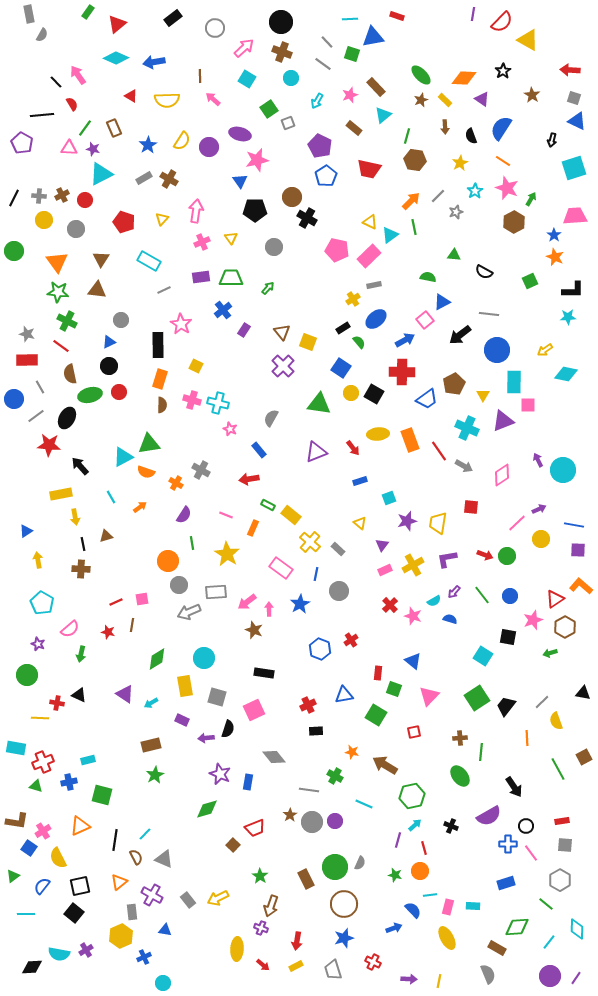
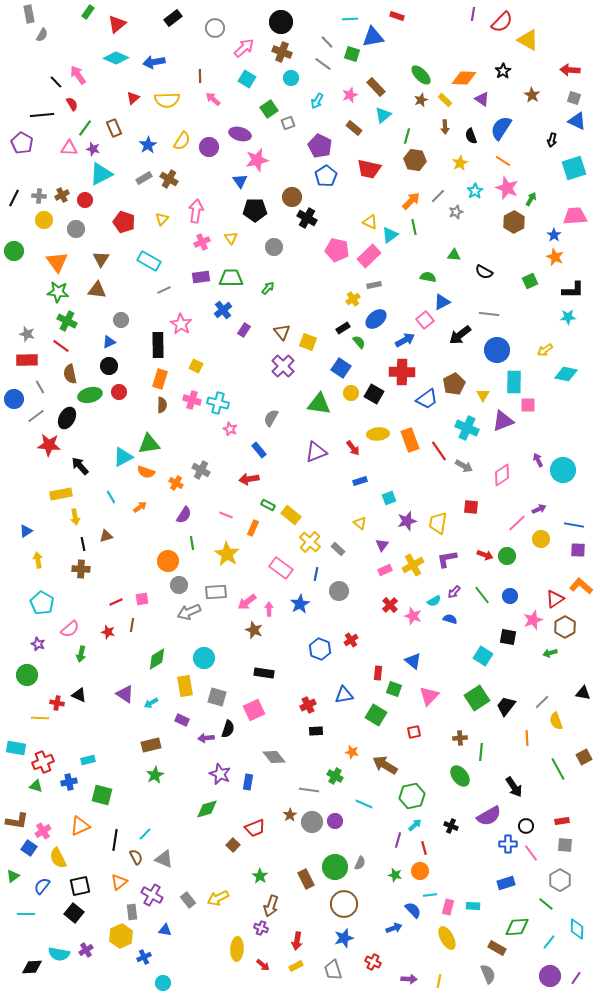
red triangle at (131, 96): moved 2 px right, 2 px down; rotated 48 degrees clockwise
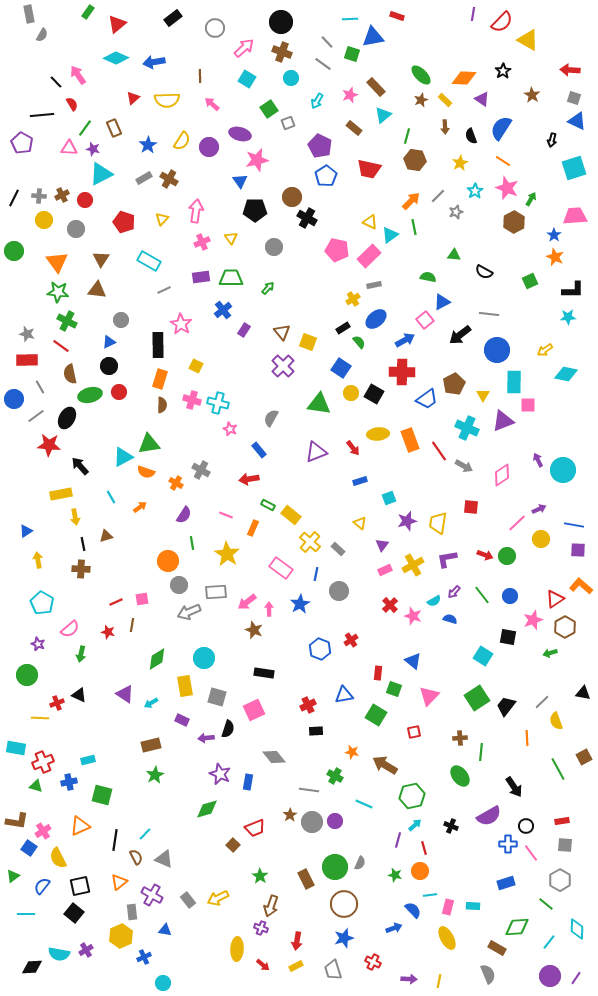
pink arrow at (213, 99): moved 1 px left, 5 px down
red cross at (57, 703): rotated 32 degrees counterclockwise
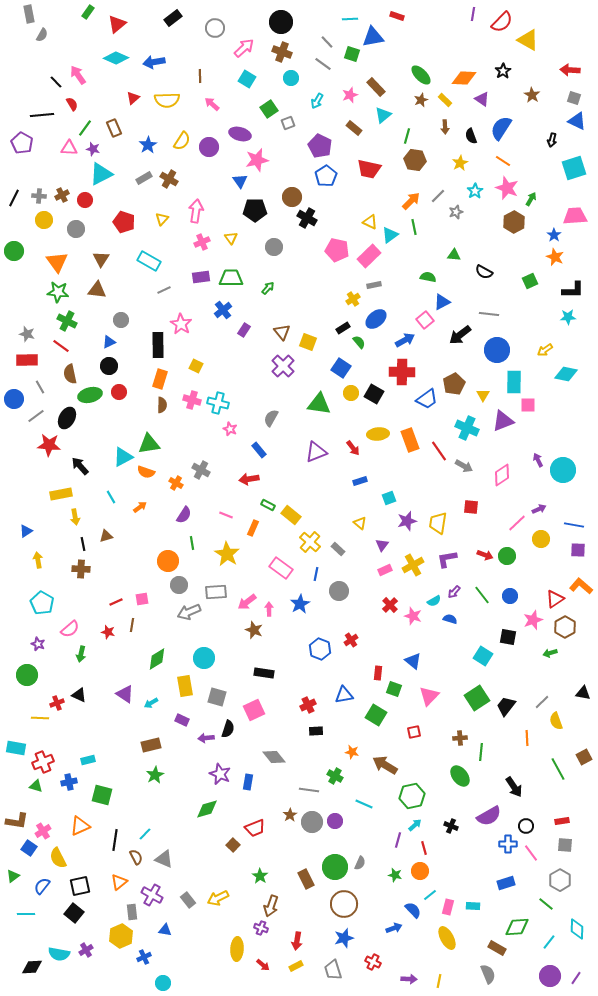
cyan line at (430, 895): rotated 32 degrees counterclockwise
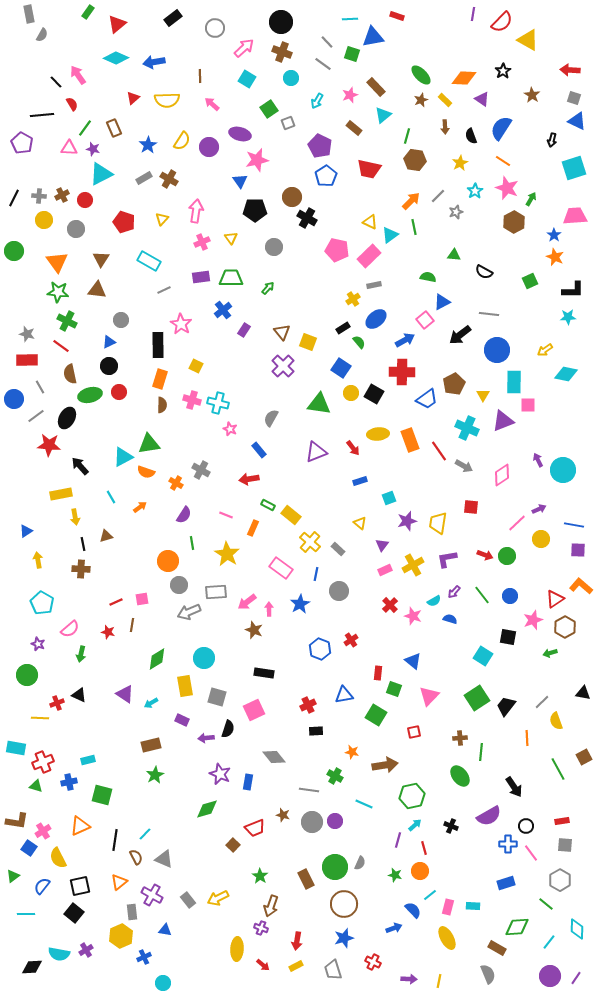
brown arrow at (385, 765): rotated 140 degrees clockwise
brown star at (290, 815): moved 7 px left; rotated 24 degrees counterclockwise
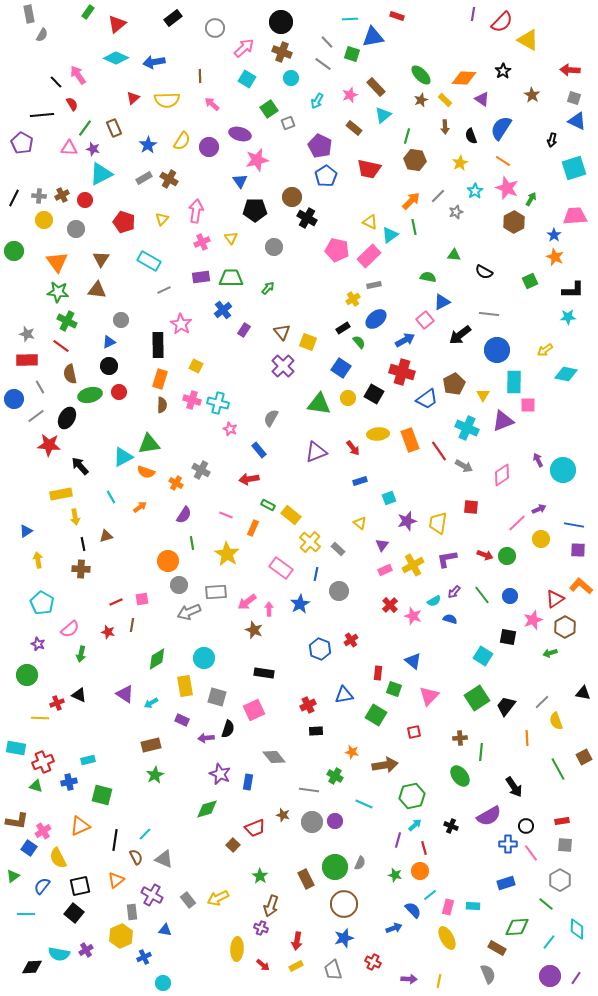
red cross at (402, 372): rotated 15 degrees clockwise
yellow circle at (351, 393): moved 3 px left, 5 px down
orange triangle at (119, 882): moved 3 px left, 2 px up
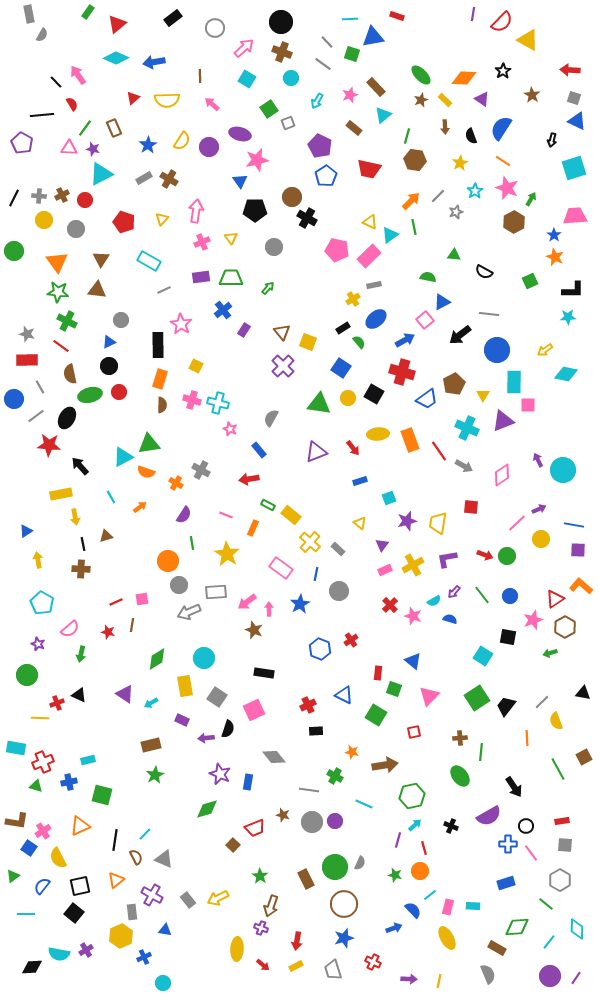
blue triangle at (344, 695): rotated 36 degrees clockwise
gray square at (217, 697): rotated 18 degrees clockwise
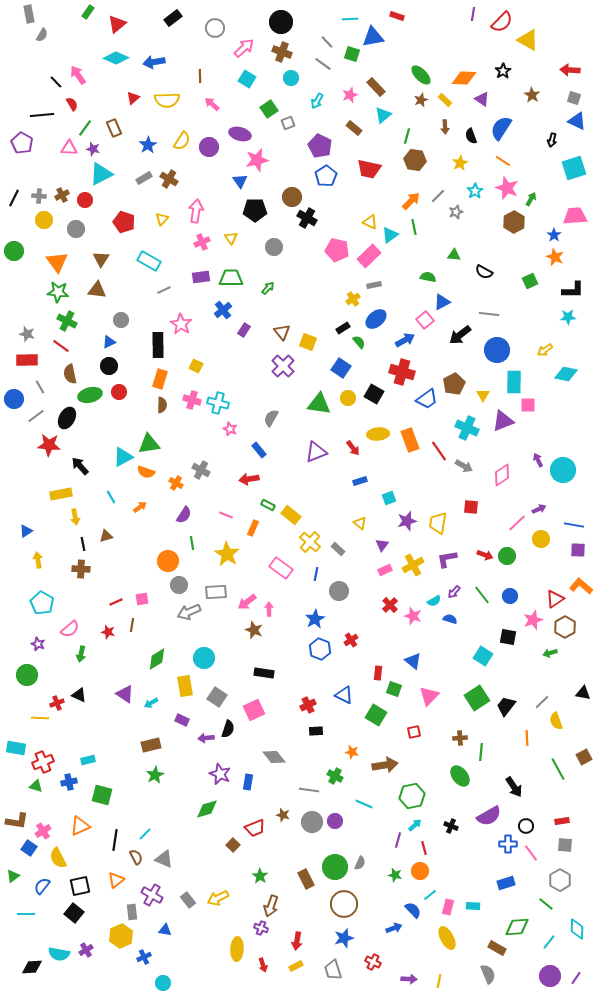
blue star at (300, 604): moved 15 px right, 15 px down
red arrow at (263, 965): rotated 32 degrees clockwise
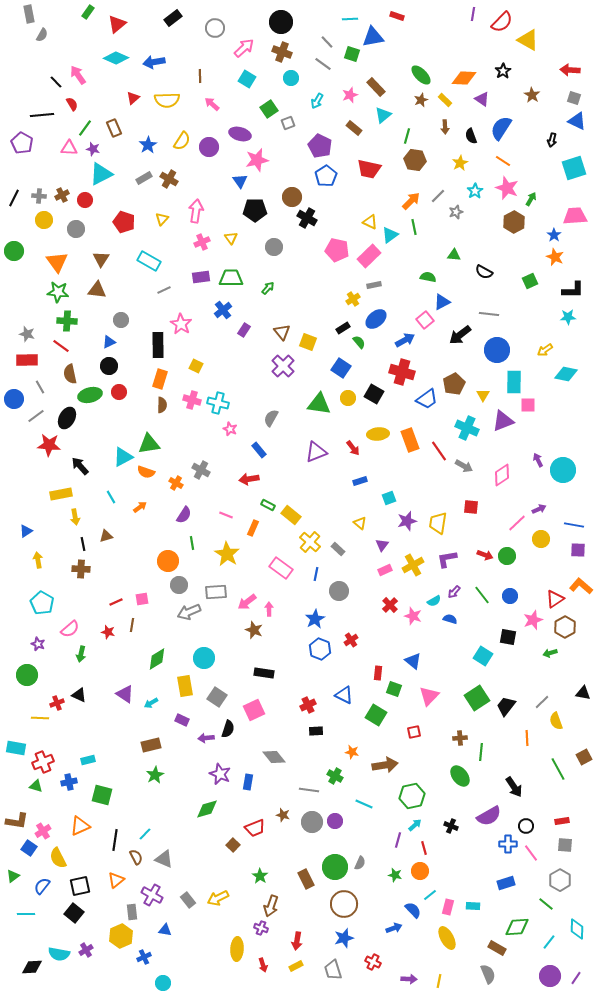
green cross at (67, 321): rotated 24 degrees counterclockwise
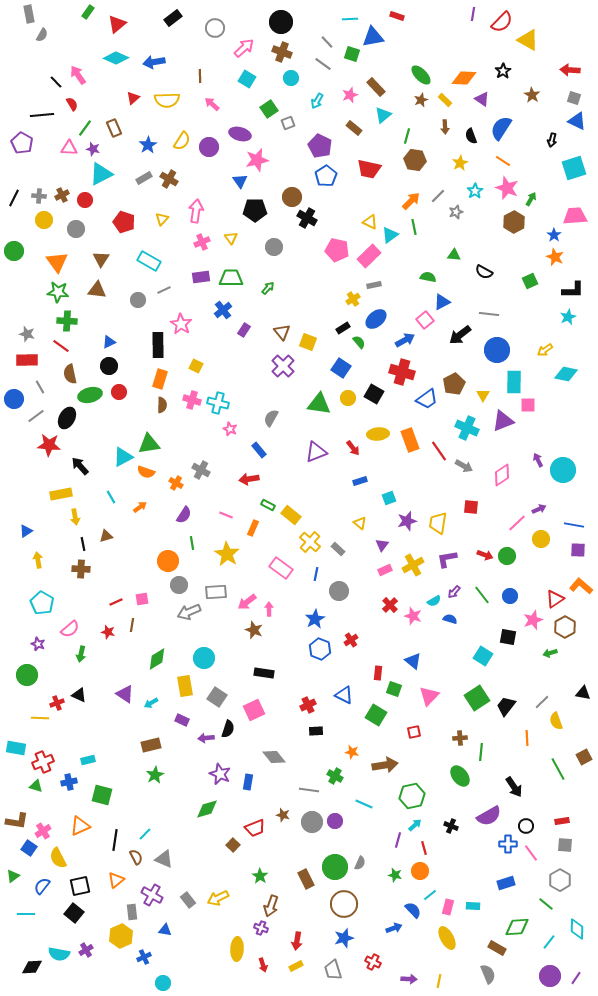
cyan star at (568, 317): rotated 21 degrees counterclockwise
gray circle at (121, 320): moved 17 px right, 20 px up
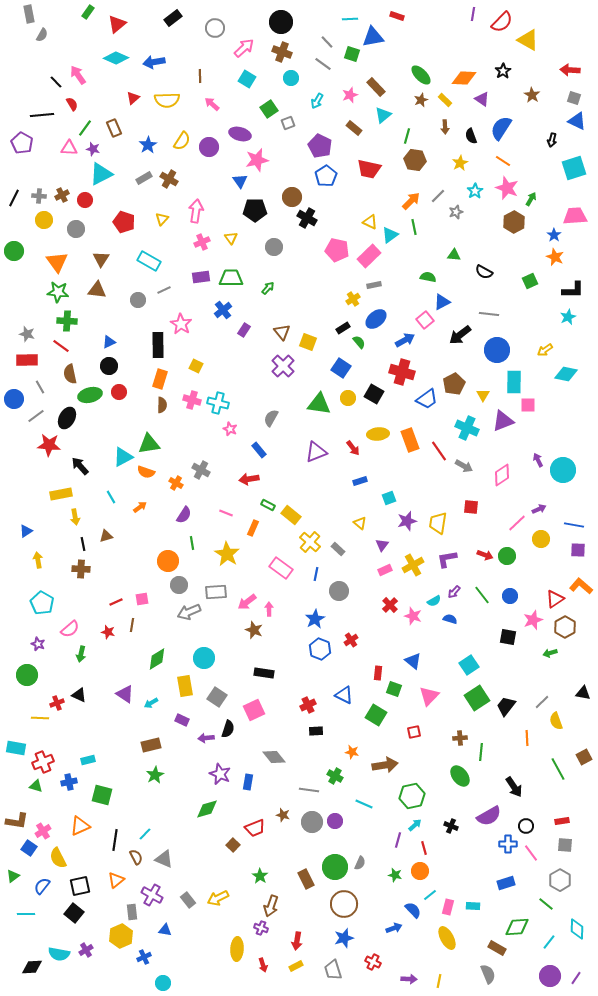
pink line at (226, 515): moved 2 px up
cyan square at (483, 656): moved 14 px left, 9 px down; rotated 24 degrees clockwise
